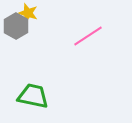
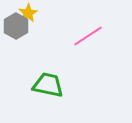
yellow star: rotated 24 degrees clockwise
green trapezoid: moved 15 px right, 11 px up
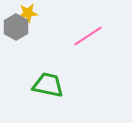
yellow star: rotated 24 degrees clockwise
gray hexagon: moved 1 px down
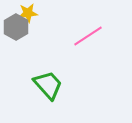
green trapezoid: rotated 36 degrees clockwise
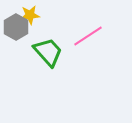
yellow star: moved 2 px right, 2 px down
green trapezoid: moved 33 px up
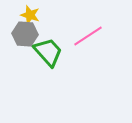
yellow star: rotated 24 degrees clockwise
gray hexagon: moved 9 px right, 7 px down; rotated 25 degrees counterclockwise
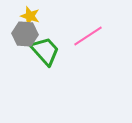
yellow star: moved 1 px down
green trapezoid: moved 3 px left, 1 px up
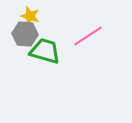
green trapezoid: rotated 32 degrees counterclockwise
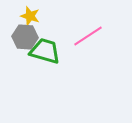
gray hexagon: moved 3 px down
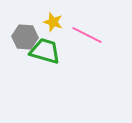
yellow star: moved 23 px right, 6 px down
pink line: moved 1 px left, 1 px up; rotated 60 degrees clockwise
